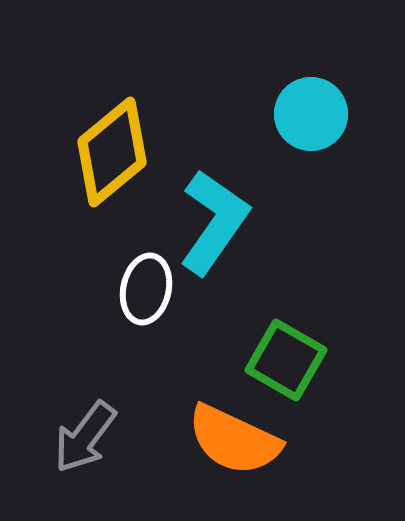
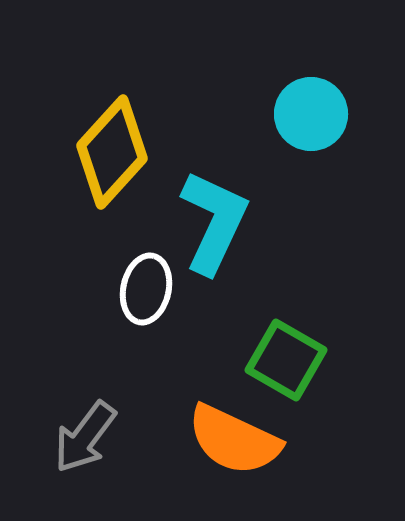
yellow diamond: rotated 8 degrees counterclockwise
cyan L-shape: rotated 10 degrees counterclockwise
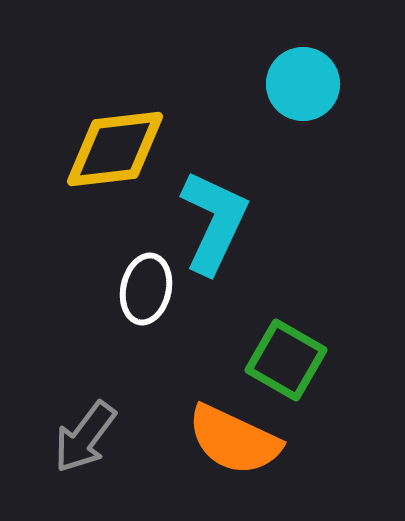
cyan circle: moved 8 px left, 30 px up
yellow diamond: moved 3 px right, 3 px up; rotated 41 degrees clockwise
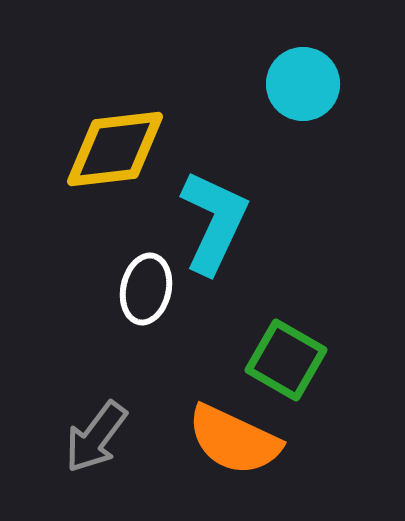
gray arrow: moved 11 px right
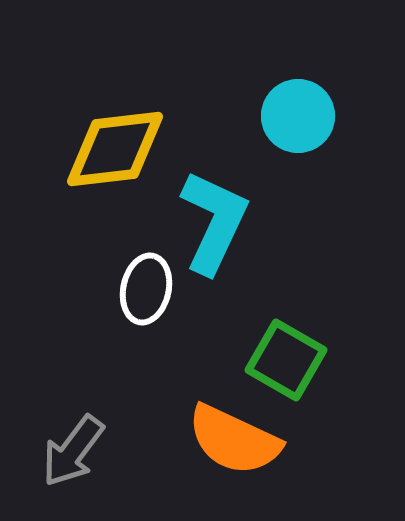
cyan circle: moved 5 px left, 32 px down
gray arrow: moved 23 px left, 14 px down
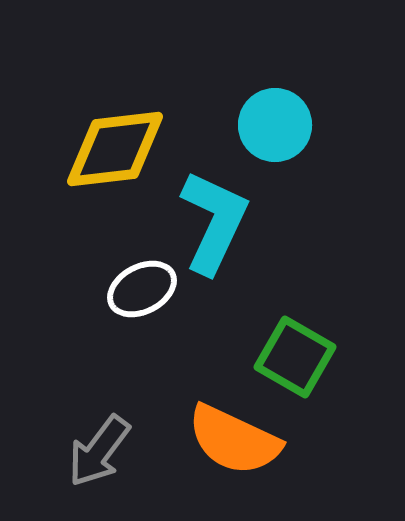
cyan circle: moved 23 px left, 9 px down
white ellipse: moved 4 px left; rotated 50 degrees clockwise
green square: moved 9 px right, 3 px up
gray arrow: moved 26 px right
